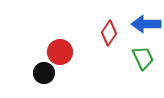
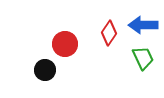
blue arrow: moved 3 px left, 1 px down
red circle: moved 5 px right, 8 px up
black circle: moved 1 px right, 3 px up
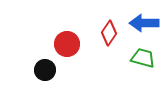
blue arrow: moved 1 px right, 2 px up
red circle: moved 2 px right
green trapezoid: rotated 50 degrees counterclockwise
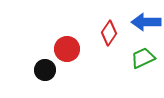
blue arrow: moved 2 px right, 1 px up
red circle: moved 5 px down
green trapezoid: rotated 40 degrees counterclockwise
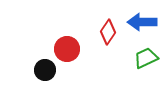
blue arrow: moved 4 px left
red diamond: moved 1 px left, 1 px up
green trapezoid: moved 3 px right
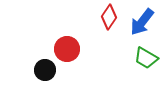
blue arrow: rotated 52 degrees counterclockwise
red diamond: moved 1 px right, 15 px up
green trapezoid: rotated 125 degrees counterclockwise
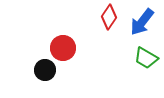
red circle: moved 4 px left, 1 px up
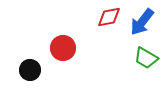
red diamond: rotated 45 degrees clockwise
black circle: moved 15 px left
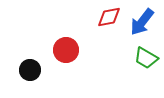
red circle: moved 3 px right, 2 px down
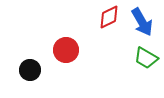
red diamond: rotated 15 degrees counterclockwise
blue arrow: rotated 68 degrees counterclockwise
